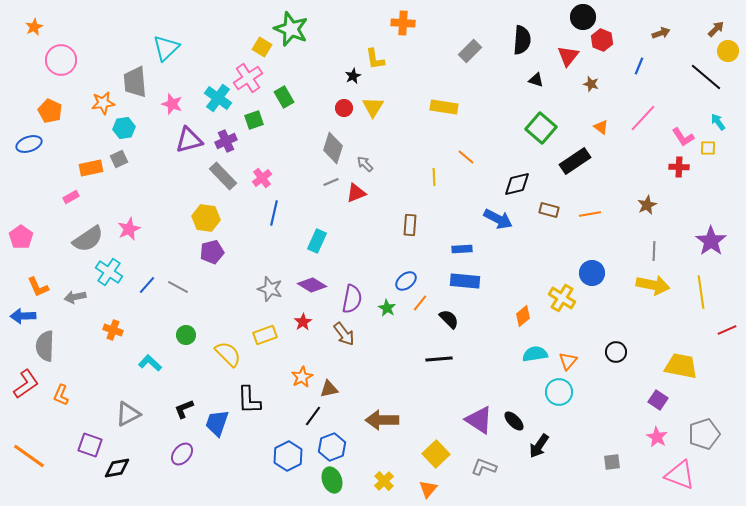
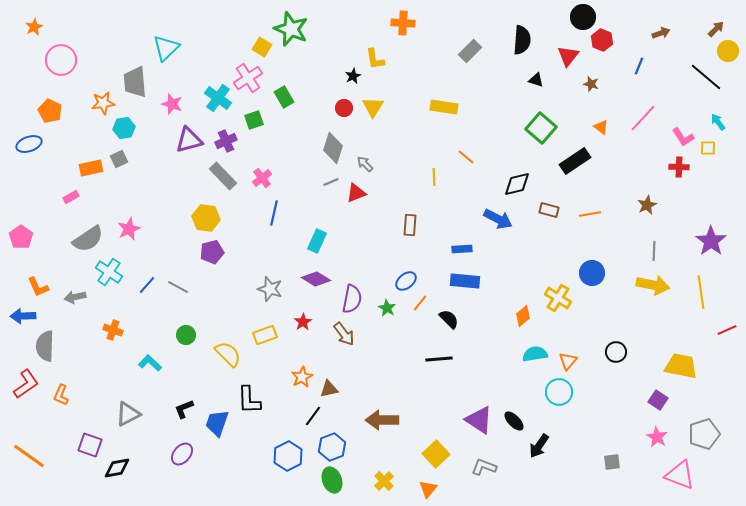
purple diamond at (312, 285): moved 4 px right, 6 px up
yellow cross at (562, 298): moved 4 px left
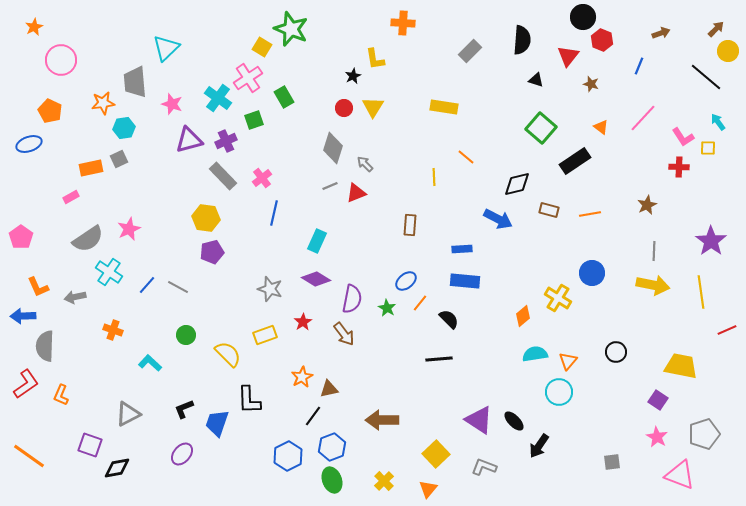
gray line at (331, 182): moved 1 px left, 4 px down
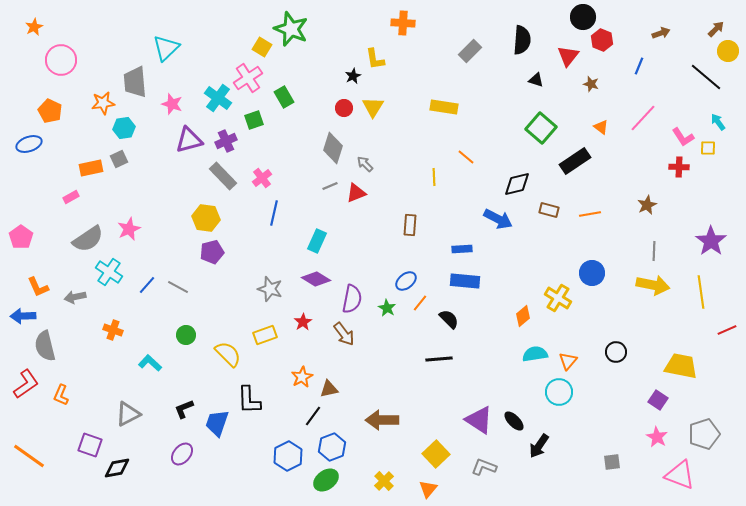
gray semicircle at (45, 346): rotated 16 degrees counterclockwise
green ellipse at (332, 480): moved 6 px left; rotated 75 degrees clockwise
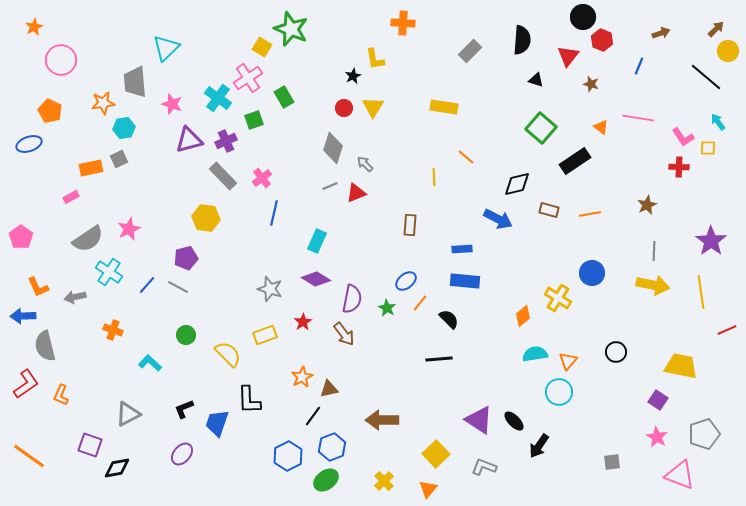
pink line at (643, 118): moved 5 px left; rotated 56 degrees clockwise
purple pentagon at (212, 252): moved 26 px left, 6 px down
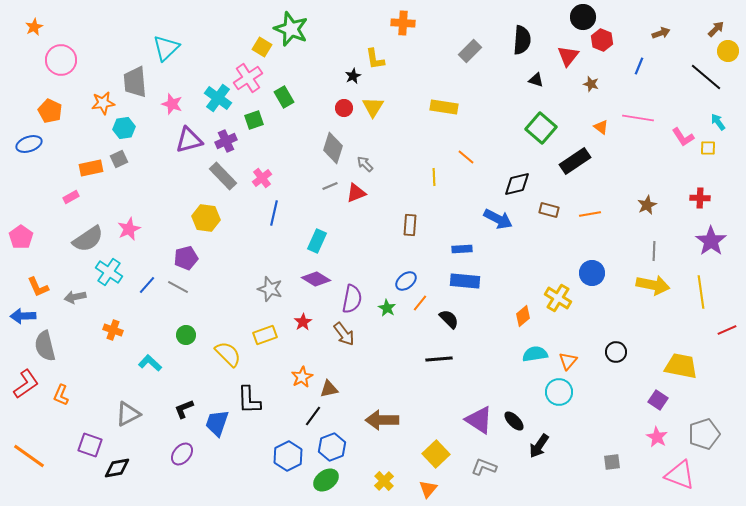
red cross at (679, 167): moved 21 px right, 31 px down
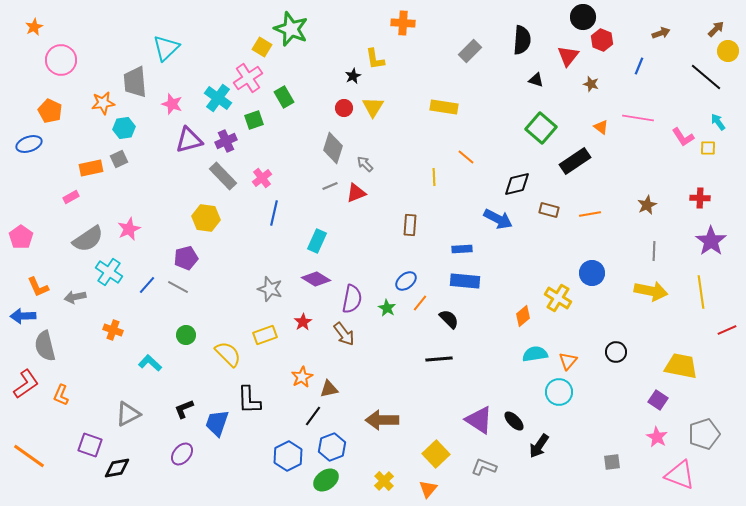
yellow arrow at (653, 285): moved 2 px left, 6 px down
